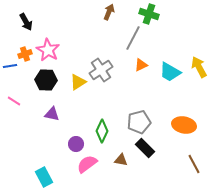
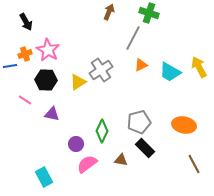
green cross: moved 1 px up
pink line: moved 11 px right, 1 px up
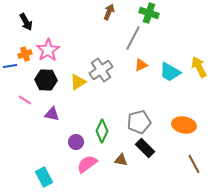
pink star: rotated 10 degrees clockwise
purple circle: moved 2 px up
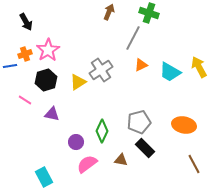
black hexagon: rotated 20 degrees counterclockwise
